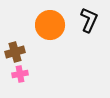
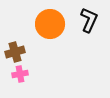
orange circle: moved 1 px up
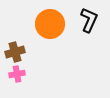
pink cross: moved 3 px left
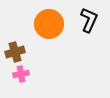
orange circle: moved 1 px left
pink cross: moved 4 px right
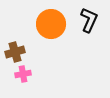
orange circle: moved 2 px right
pink cross: moved 2 px right
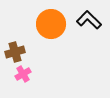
black L-shape: rotated 70 degrees counterclockwise
pink cross: rotated 21 degrees counterclockwise
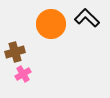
black L-shape: moved 2 px left, 2 px up
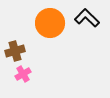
orange circle: moved 1 px left, 1 px up
brown cross: moved 1 px up
